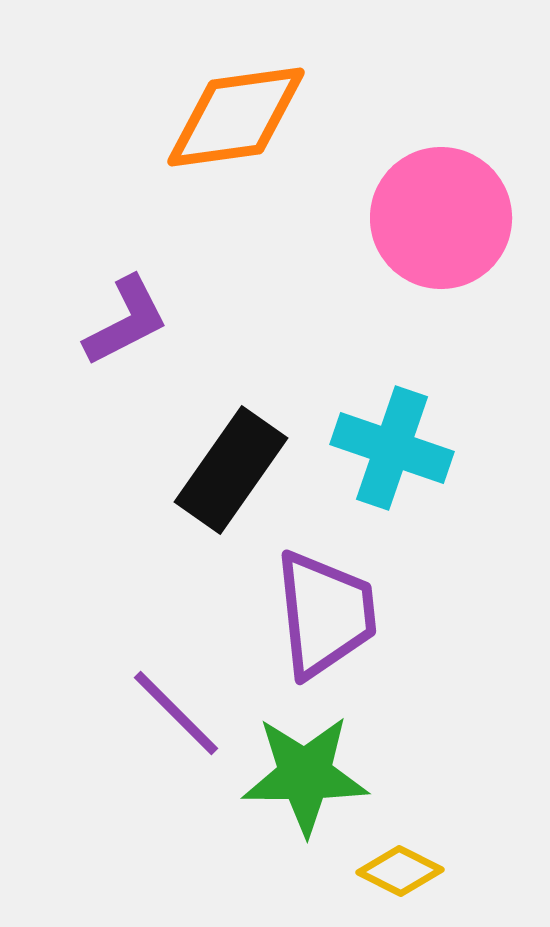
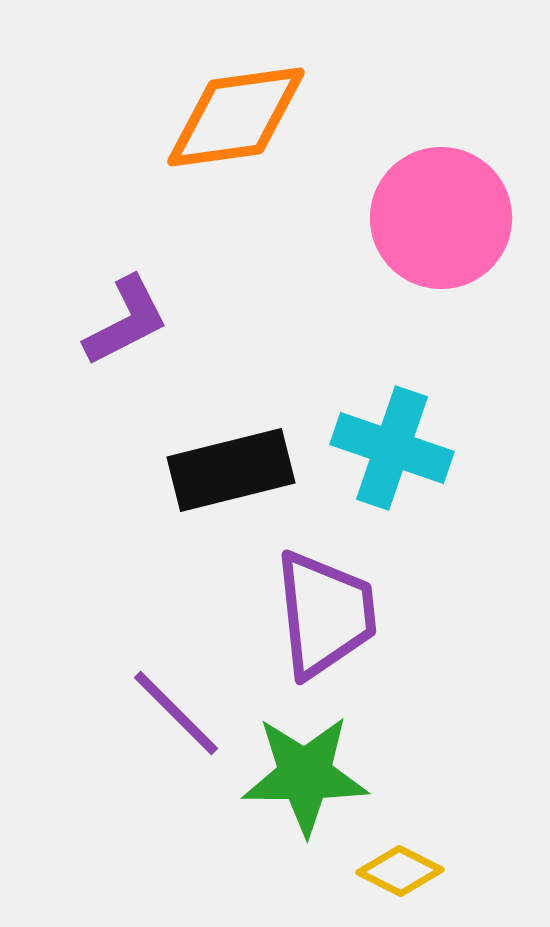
black rectangle: rotated 41 degrees clockwise
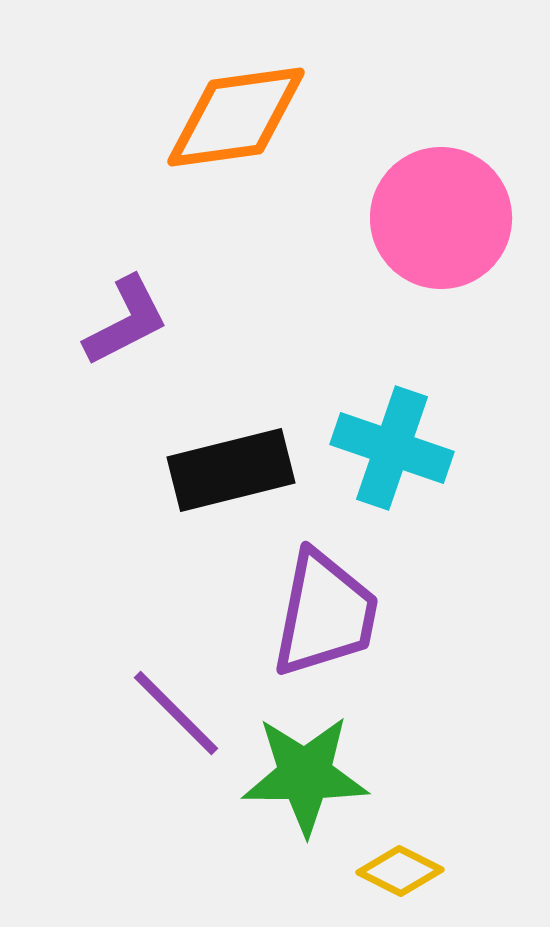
purple trapezoid: rotated 17 degrees clockwise
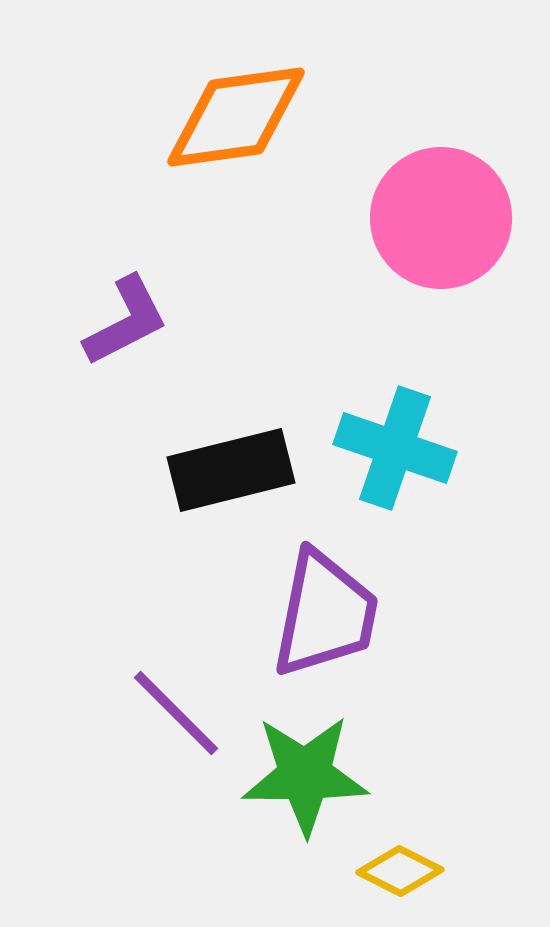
cyan cross: moved 3 px right
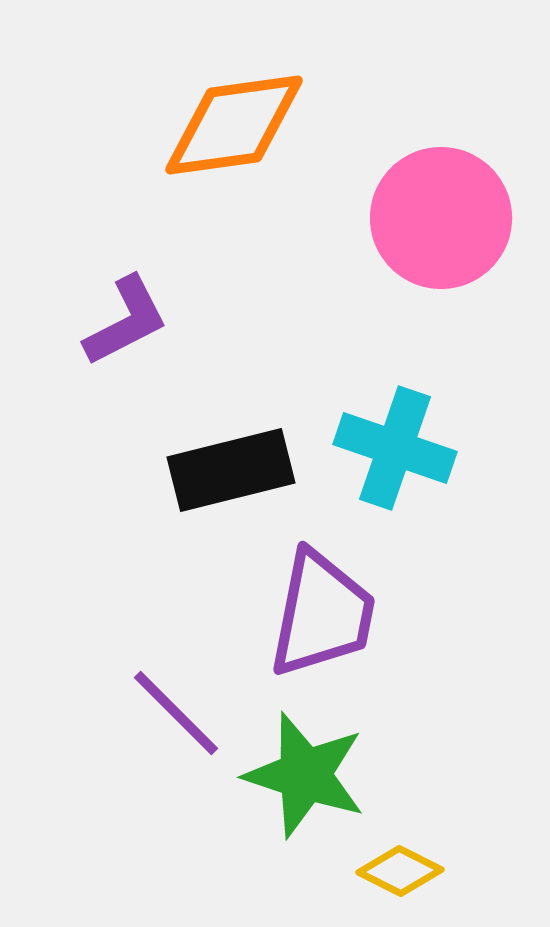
orange diamond: moved 2 px left, 8 px down
purple trapezoid: moved 3 px left
green star: rotated 18 degrees clockwise
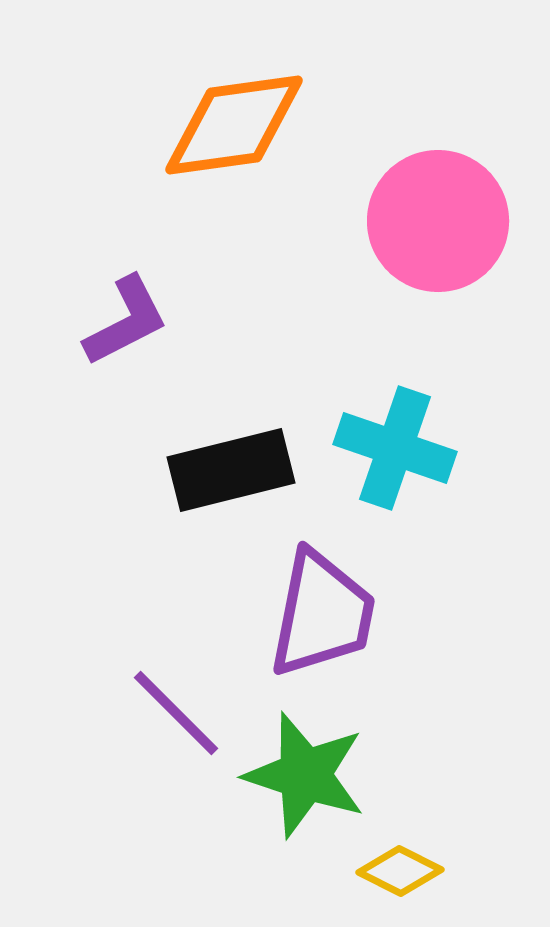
pink circle: moved 3 px left, 3 px down
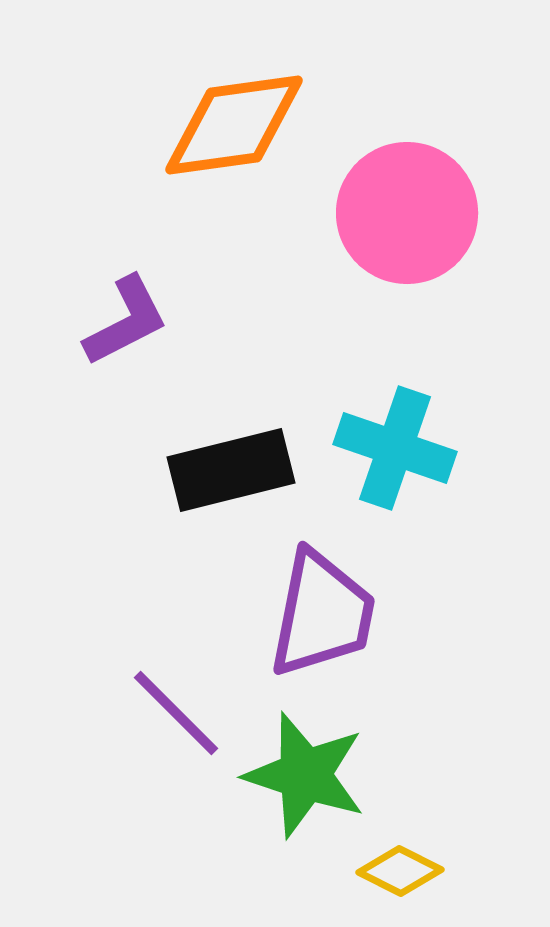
pink circle: moved 31 px left, 8 px up
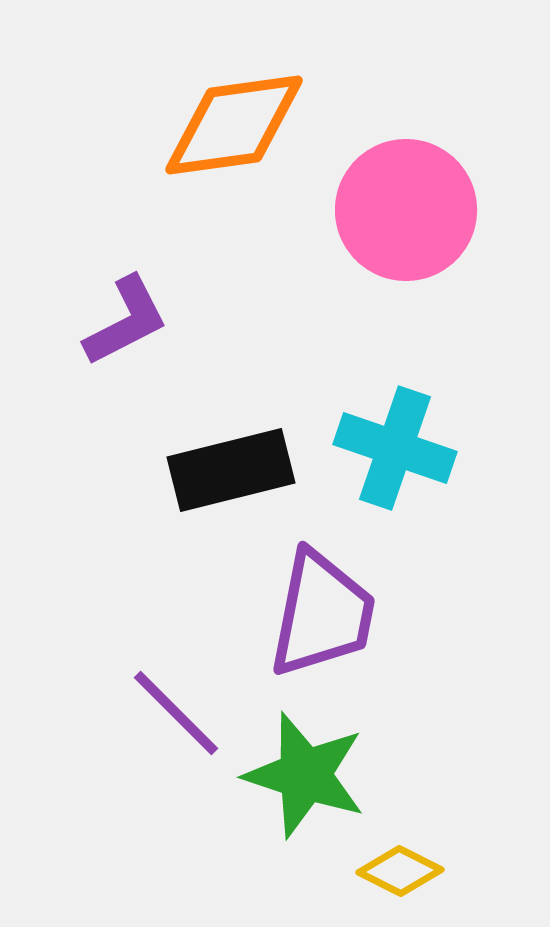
pink circle: moved 1 px left, 3 px up
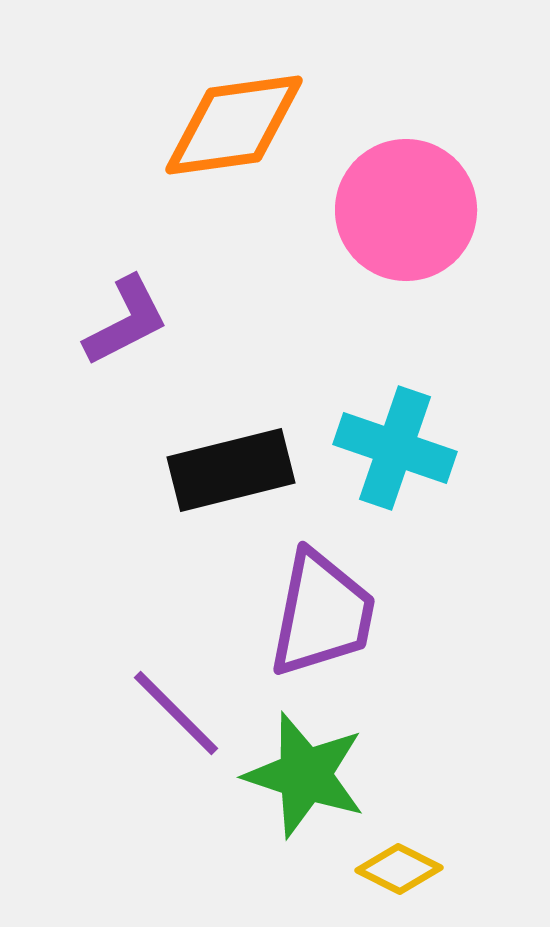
yellow diamond: moved 1 px left, 2 px up
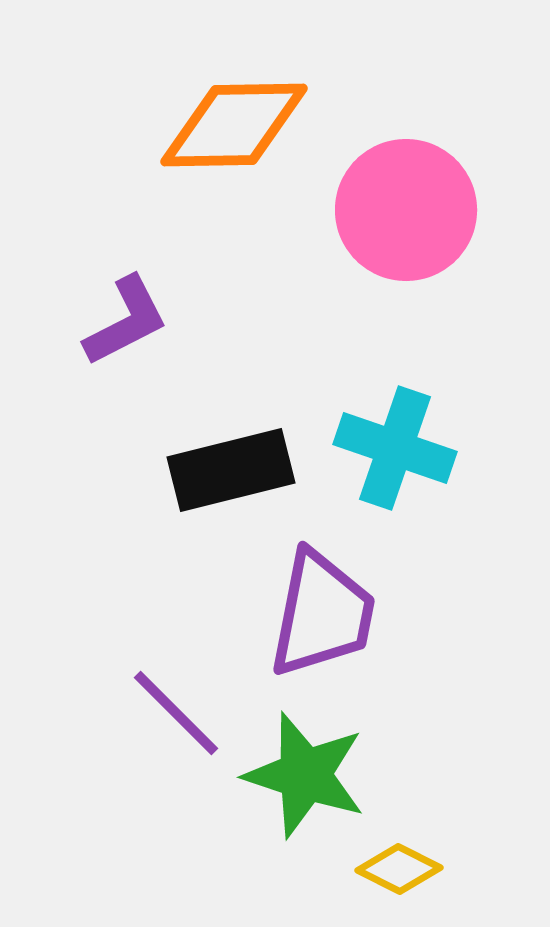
orange diamond: rotated 7 degrees clockwise
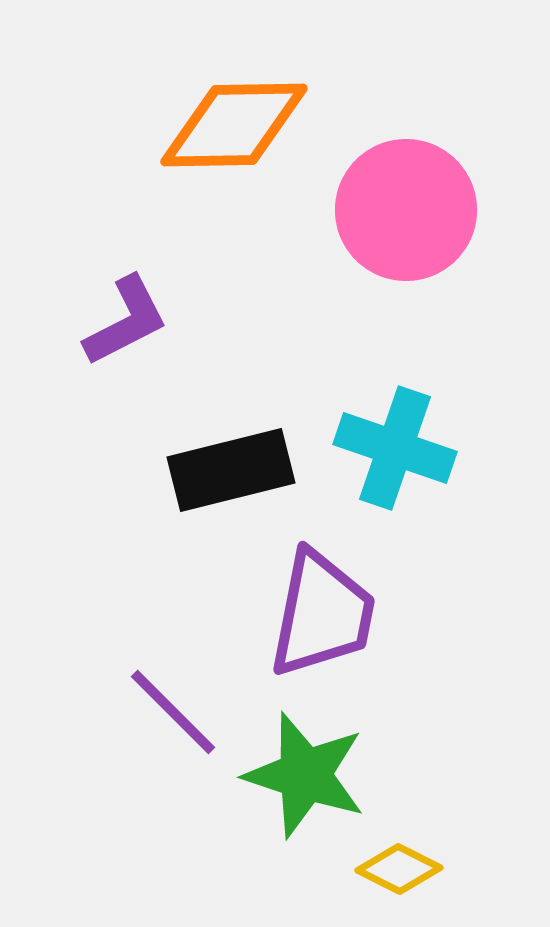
purple line: moved 3 px left, 1 px up
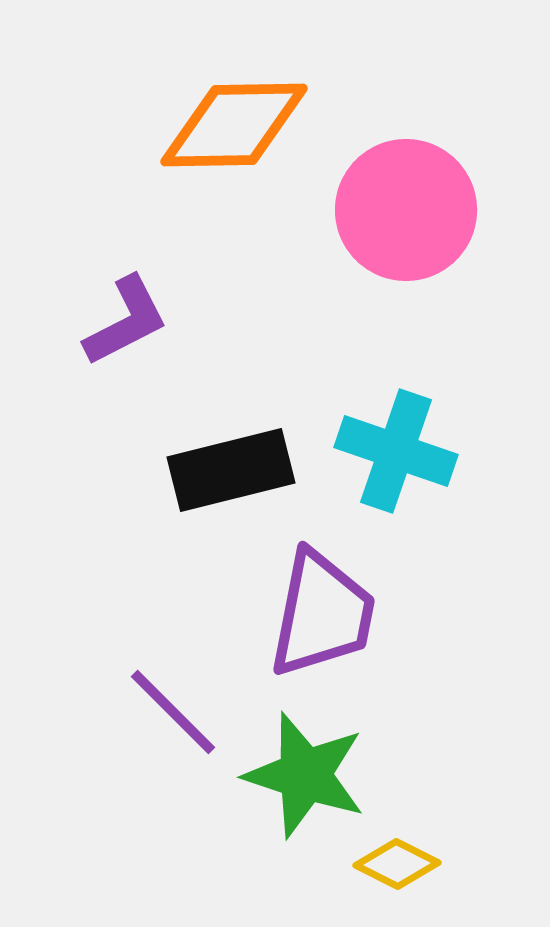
cyan cross: moved 1 px right, 3 px down
yellow diamond: moved 2 px left, 5 px up
